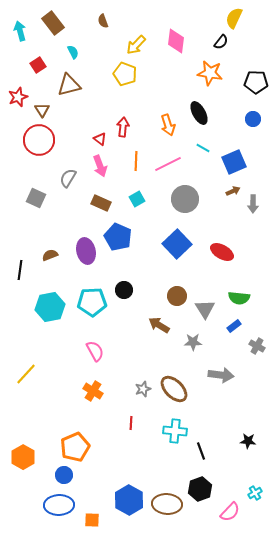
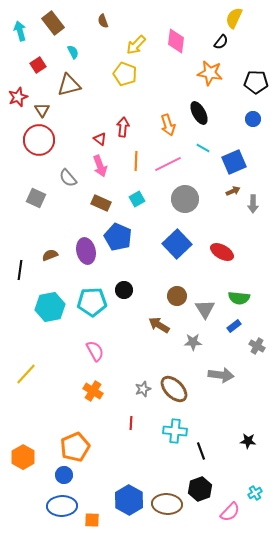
gray semicircle at (68, 178): rotated 72 degrees counterclockwise
blue ellipse at (59, 505): moved 3 px right, 1 px down
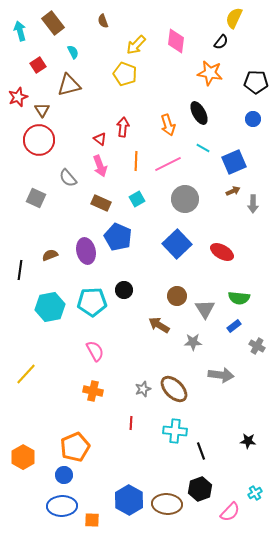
orange cross at (93, 391): rotated 18 degrees counterclockwise
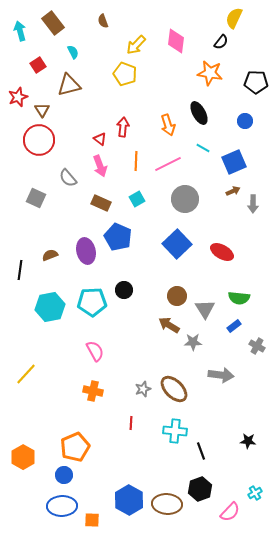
blue circle at (253, 119): moved 8 px left, 2 px down
brown arrow at (159, 325): moved 10 px right
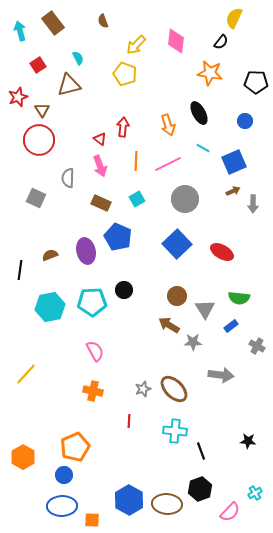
cyan semicircle at (73, 52): moved 5 px right, 6 px down
gray semicircle at (68, 178): rotated 42 degrees clockwise
blue rectangle at (234, 326): moved 3 px left
red line at (131, 423): moved 2 px left, 2 px up
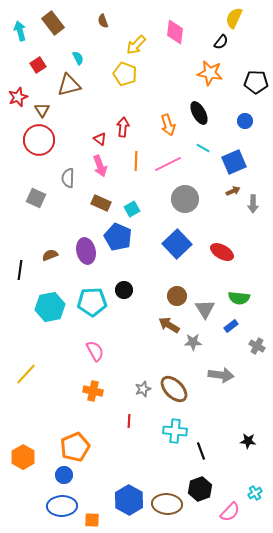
pink diamond at (176, 41): moved 1 px left, 9 px up
cyan square at (137, 199): moved 5 px left, 10 px down
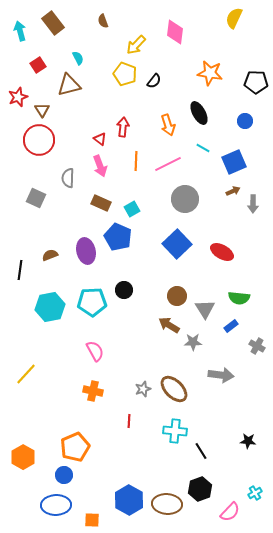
black semicircle at (221, 42): moved 67 px left, 39 px down
black line at (201, 451): rotated 12 degrees counterclockwise
blue ellipse at (62, 506): moved 6 px left, 1 px up
